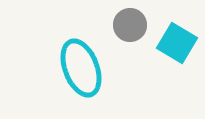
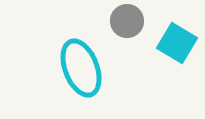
gray circle: moved 3 px left, 4 px up
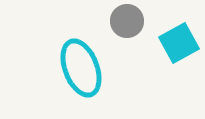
cyan square: moved 2 px right; rotated 30 degrees clockwise
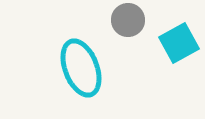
gray circle: moved 1 px right, 1 px up
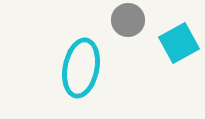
cyan ellipse: rotated 32 degrees clockwise
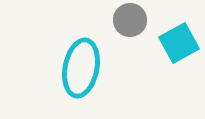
gray circle: moved 2 px right
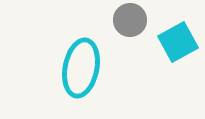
cyan square: moved 1 px left, 1 px up
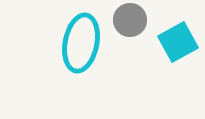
cyan ellipse: moved 25 px up
